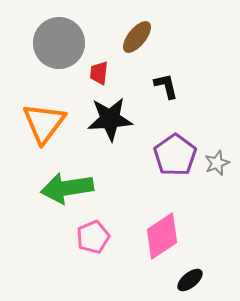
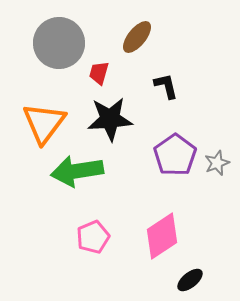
red trapezoid: rotated 10 degrees clockwise
green arrow: moved 10 px right, 17 px up
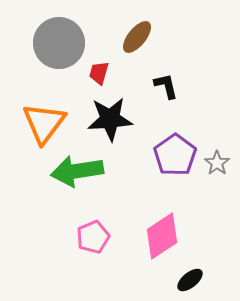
gray star: rotated 15 degrees counterclockwise
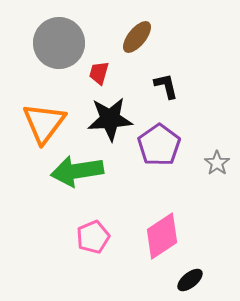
purple pentagon: moved 16 px left, 10 px up
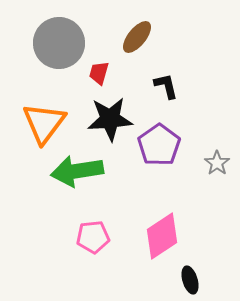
pink pentagon: rotated 16 degrees clockwise
black ellipse: rotated 68 degrees counterclockwise
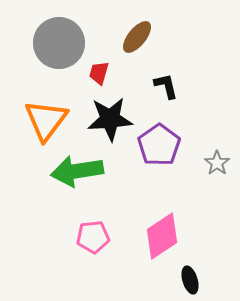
orange triangle: moved 2 px right, 3 px up
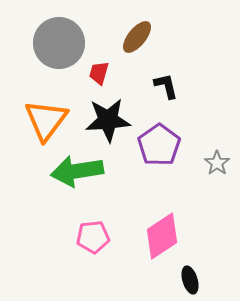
black star: moved 2 px left, 1 px down
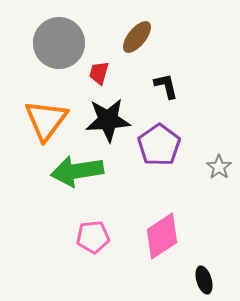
gray star: moved 2 px right, 4 px down
black ellipse: moved 14 px right
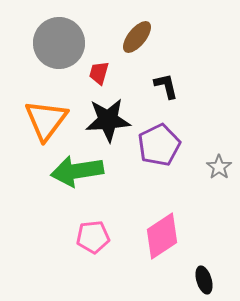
purple pentagon: rotated 9 degrees clockwise
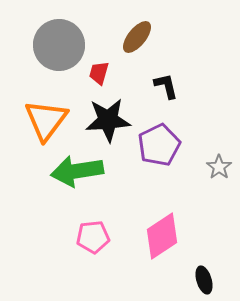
gray circle: moved 2 px down
